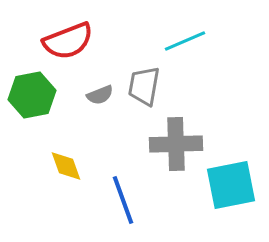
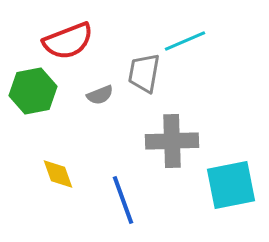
gray trapezoid: moved 13 px up
green hexagon: moved 1 px right, 4 px up
gray cross: moved 4 px left, 3 px up
yellow diamond: moved 8 px left, 8 px down
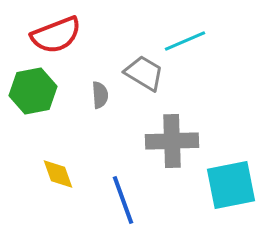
red semicircle: moved 12 px left, 6 px up
gray trapezoid: rotated 111 degrees clockwise
gray semicircle: rotated 72 degrees counterclockwise
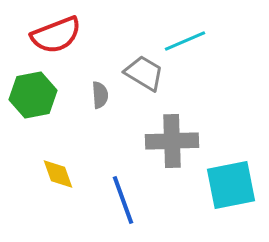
green hexagon: moved 4 px down
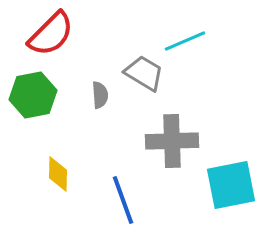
red semicircle: moved 5 px left, 1 px up; rotated 24 degrees counterclockwise
yellow diamond: rotated 21 degrees clockwise
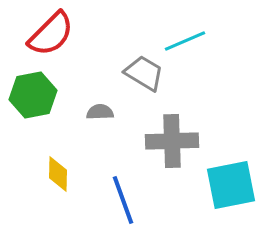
gray semicircle: moved 17 px down; rotated 88 degrees counterclockwise
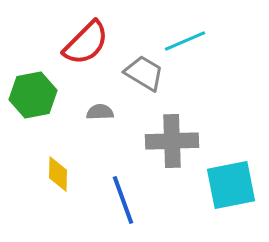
red semicircle: moved 35 px right, 9 px down
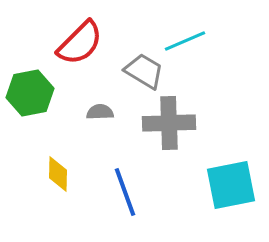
red semicircle: moved 6 px left
gray trapezoid: moved 2 px up
green hexagon: moved 3 px left, 2 px up
gray cross: moved 3 px left, 18 px up
blue line: moved 2 px right, 8 px up
